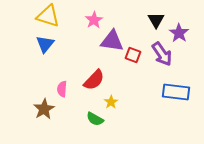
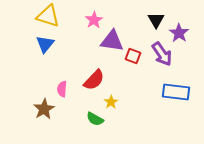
red square: moved 1 px down
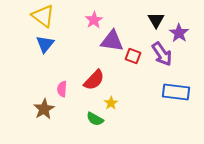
yellow triangle: moved 5 px left; rotated 20 degrees clockwise
yellow star: moved 1 px down
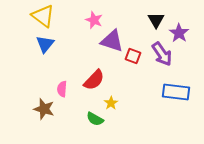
pink star: rotated 18 degrees counterclockwise
purple triangle: rotated 10 degrees clockwise
brown star: rotated 25 degrees counterclockwise
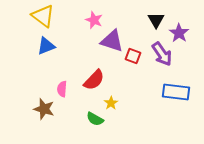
blue triangle: moved 1 px right, 2 px down; rotated 30 degrees clockwise
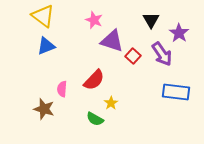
black triangle: moved 5 px left
red square: rotated 21 degrees clockwise
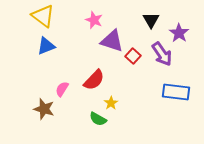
pink semicircle: rotated 28 degrees clockwise
green semicircle: moved 3 px right
